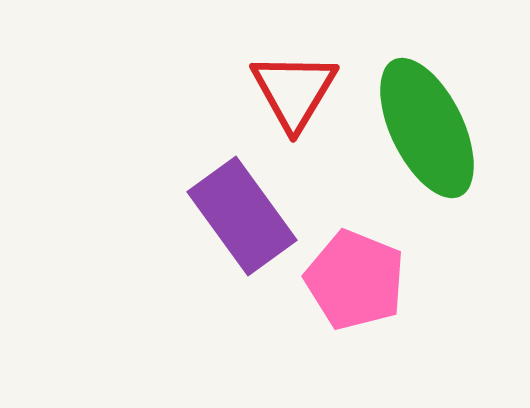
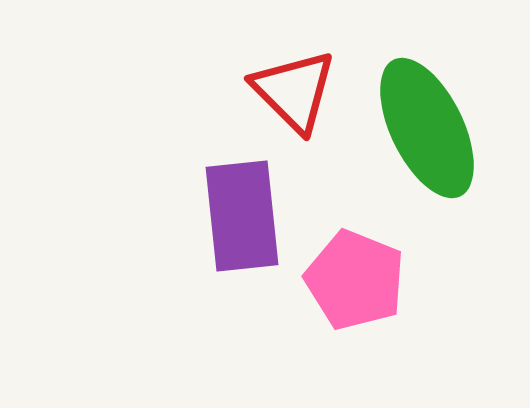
red triangle: rotated 16 degrees counterclockwise
purple rectangle: rotated 30 degrees clockwise
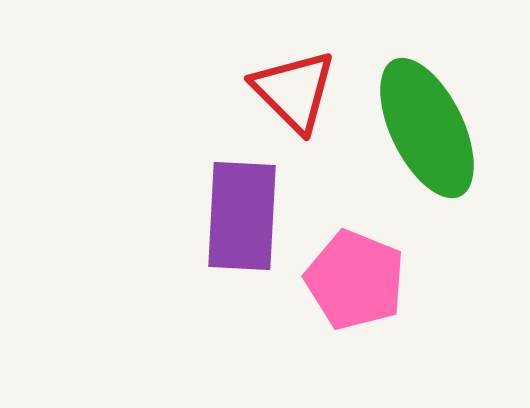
purple rectangle: rotated 9 degrees clockwise
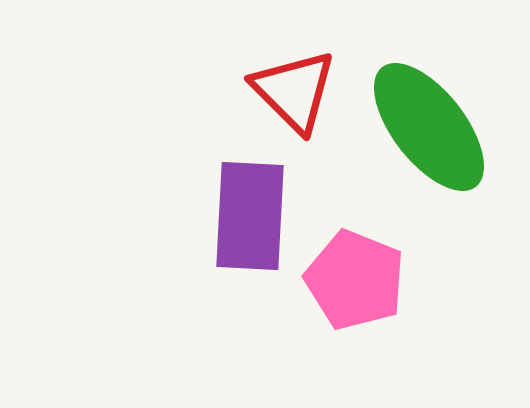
green ellipse: moved 2 px right, 1 px up; rotated 12 degrees counterclockwise
purple rectangle: moved 8 px right
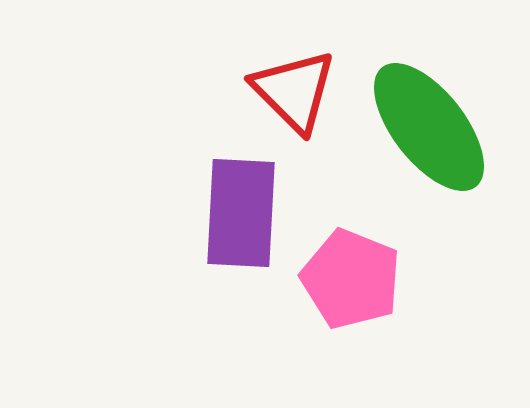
purple rectangle: moved 9 px left, 3 px up
pink pentagon: moved 4 px left, 1 px up
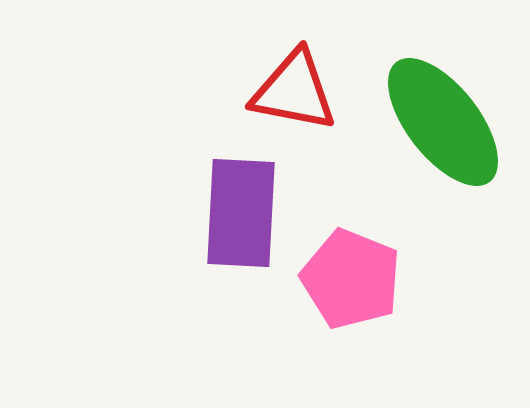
red triangle: rotated 34 degrees counterclockwise
green ellipse: moved 14 px right, 5 px up
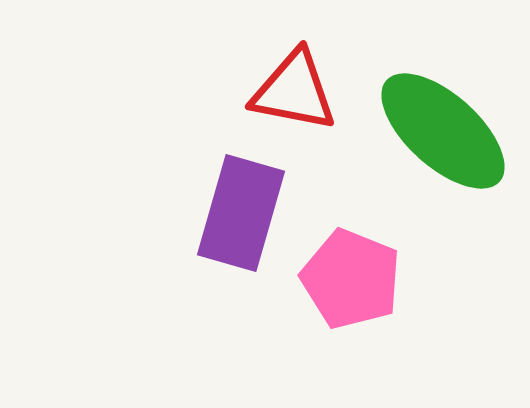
green ellipse: moved 9 px down; rotated 10 degrees counterclockwise
purple rectangle: rotated 13 degrees clockwise
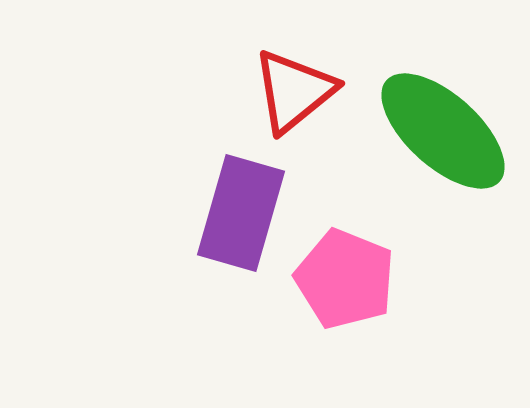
red triangle: rotated 50 degrees counterclockwise
pink pentagon: moved 6 px left
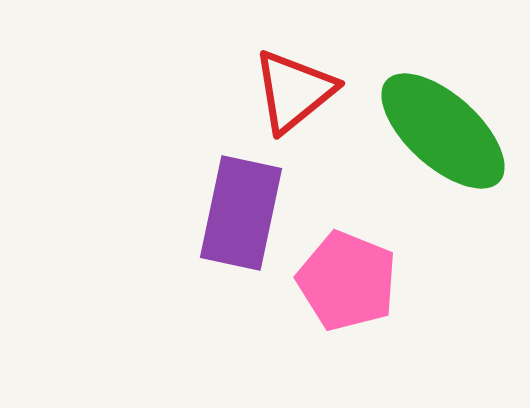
purple rectangle: rotated 4 degrees counterclockwise
pink pentagon: moved 2 px right, 2 px down
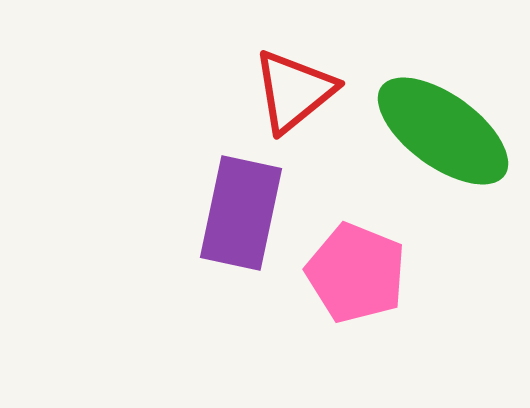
green ellipse: rotated 6 degrees counterclockwise
pink pentagon: moved 9 px right, 8 px up
